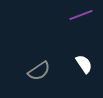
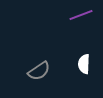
white semicircle: rotated 144 degrees counterclockwise
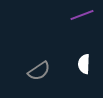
purple line: moved 1 px right
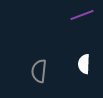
gray semicircle: rotated 130 degrees clockwise
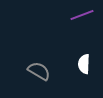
gray semicircle: rotated 115 degrees clockwise
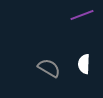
gray semicircle: moved 10 px right, 3 px up
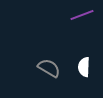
white semicircle: moved 3 px down
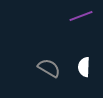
purple line: moved 1 px left, 1 px down
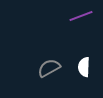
gray semicircle: rotated 60 degrees counterclockwise
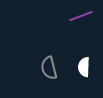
gray semicircle: rotated 75 degrees counterclockwise
